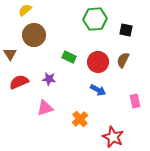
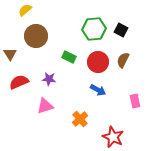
green hexagon: moved 1 px left, 10 px down
black square: moved 5 px left; rotated 16 degrees clockwise
brown circle: moved 2 px right, 1 px down
pink triangle: moved 2 px up
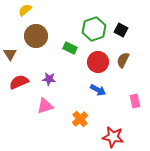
green hexagon: rotated 15 degrees counterclockwise
green rectangle: moved 1 px right, 9 px up
red star: rotated 15 degrees counterclockwise
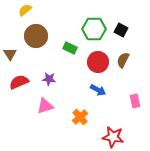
green hexagon: rotated 20 degrees clockwise
orange cross: moved 2 px up
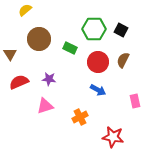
brown circle: moved 3 px right, 3 px down
orange cross: rotated 14 degrees clockwise
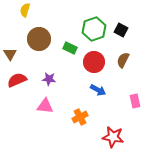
yellow semicircle: rotated 32 degrees counterclockwise
green hexagon: rotated 20 degrees counterclockwise
red circle: moved 4 px left
red semicircle: moved 2 px left, 2 px up
pink triangle: rotated 24 degrees clockwise
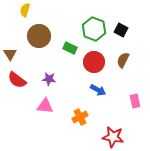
green hexagon: rotated 20 degrees counterclockwise
brown circle: moved 3 px up
red semicircle: rotated 120 degrees counterclockwise
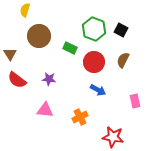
pink triangle: moved 4 px down
